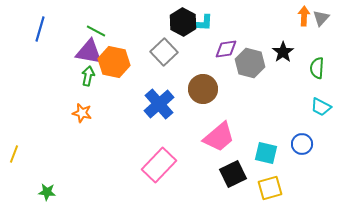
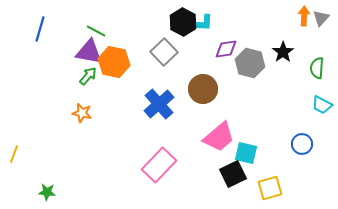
green arrow: rotated 30 degrees clockwise
cyan trapezoid: moved 1 px right, 2 px up
cyan square: moved 20 px left
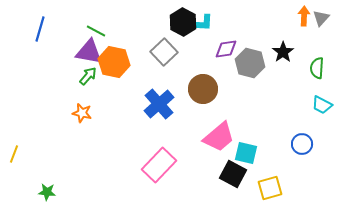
black square: rotated 36 degrees counterclockwise
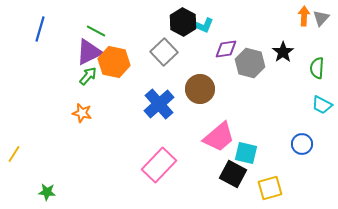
cyan L-shape: moved 2 px down; rotated 20 degrees clockwise
purple triangle: rotated 36 degrees counterclockwise
brown circle: moved 3 px left
yellow line: rotated 12 degrees clockwise
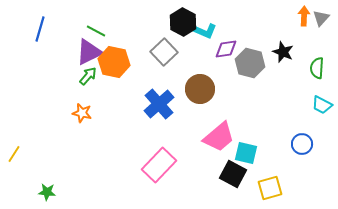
cyan L-shape: moved 3 px right, 6 px down
black star: rotated 15 degrees counterclockwise
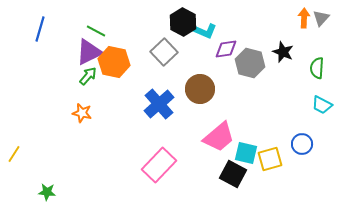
orange arrow: moved 2 px down
yellow square: moved 29 px up
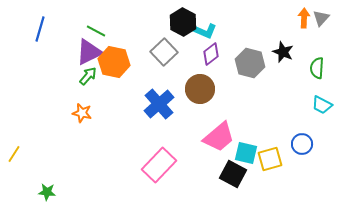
purple diamond: moved 15 px left, 5 px down; rotated 30 degrees counterclockwise
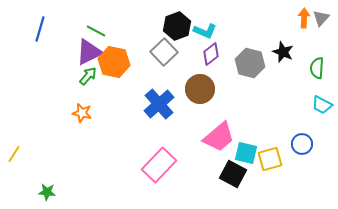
black hexagon: moved 6 px left, 4 px down; rotated 12 degrees clockwise
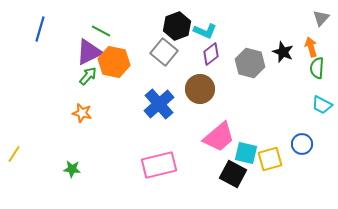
orange arrow: moved 7 px right, 29 px down; rotated 18 degrees counterclockwise
green line: moved 5 px right
gray square: rotated 8 degrees counterclockwise
pink rectangle: rotated 32 degrees clockwise
green star: moved 25 px right, 23 px up
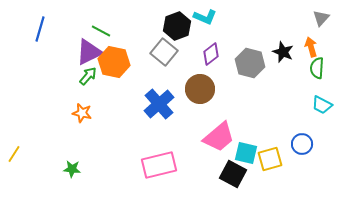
cyan L-shape: moved 14 px up
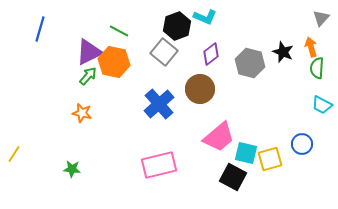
green line: moved 18 px right
black square: moved 3 px down
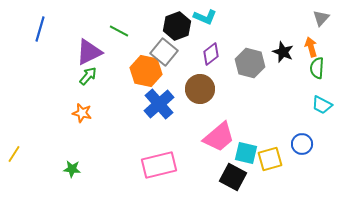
orange hexagon: moved 32 px right, 9 px down
